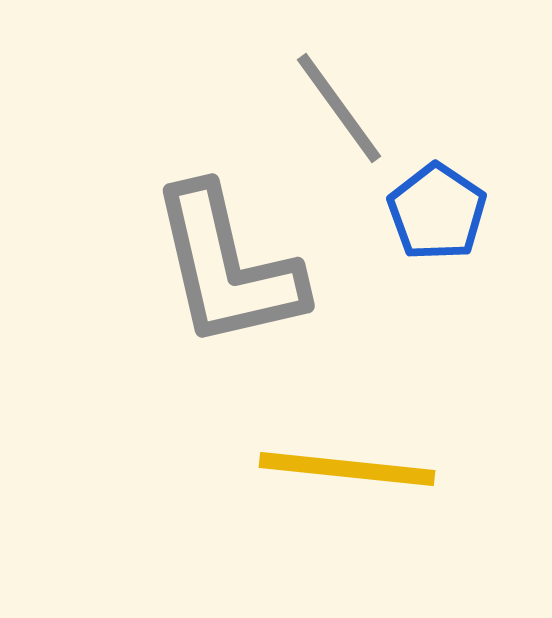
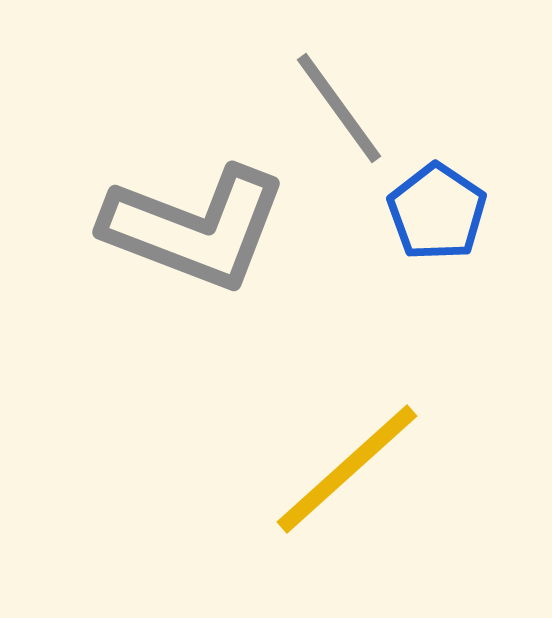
gray L-shape: moved 32 px left, 39 px up; rotated 56 degrees counterclockwise
yellow line: rotated 48 degrees counterclockwise
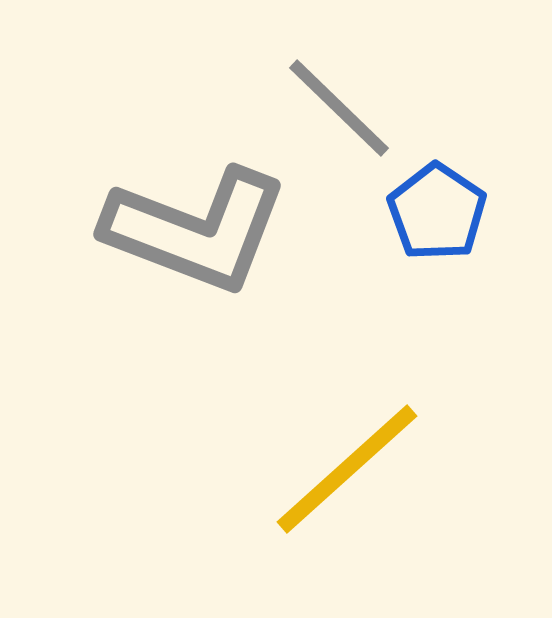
gray line: rotated 10 degrees counterclockwise
gray L-shape: moved 1 px right, 2 px down
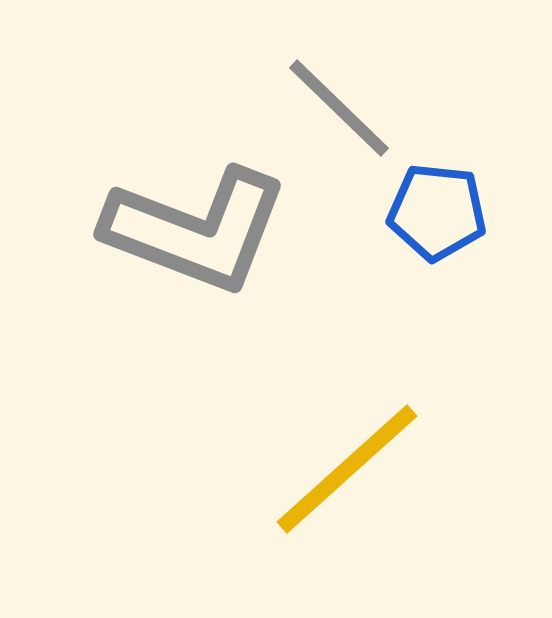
blue pentagon: rotated 28 degrees counterclockwise
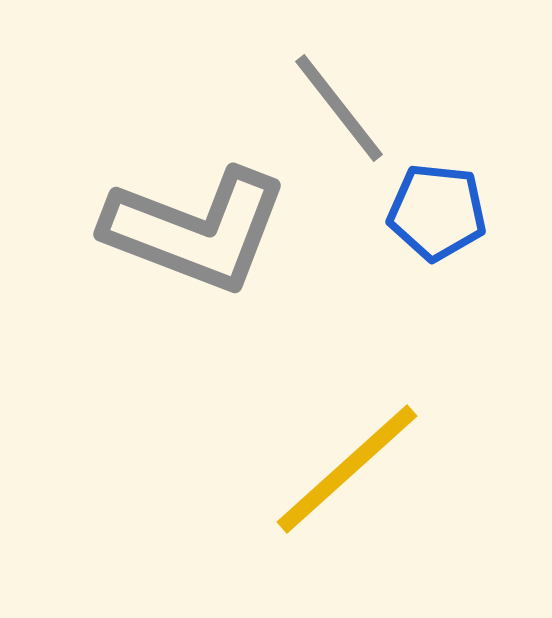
gray line: rotated 8 degrees clockwise
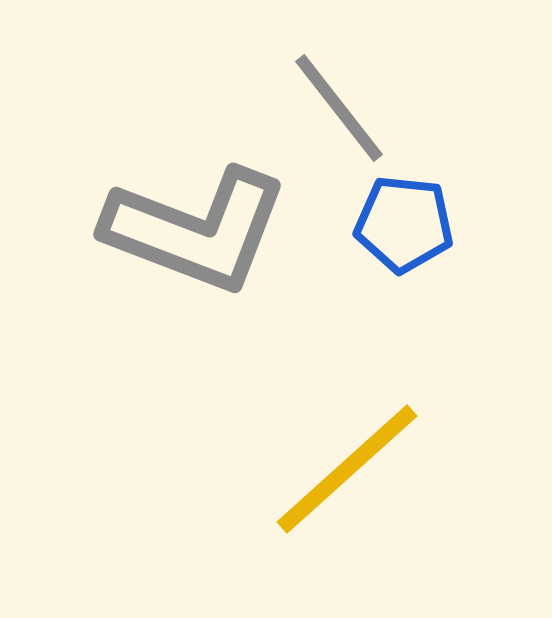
blue pentagon: moved 33 px left, 12 px down
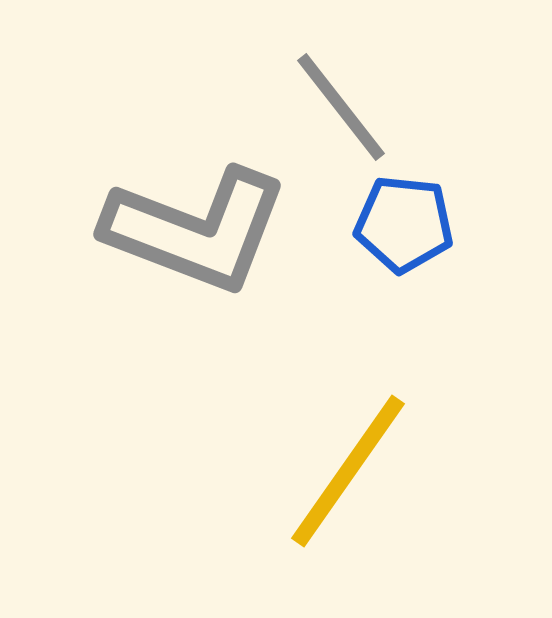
gray line: moved 2 px right, 1 px up
yellow line: moved 1 px right, 2 px down; rotated 13 degrees counterclockwise
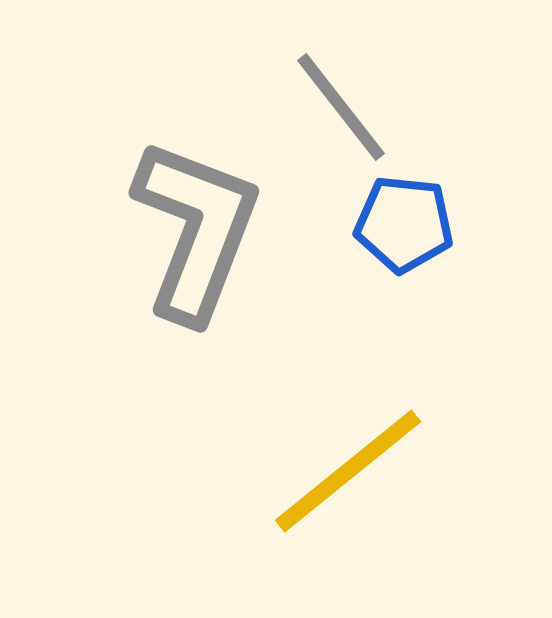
gray L-shape: rotated 90 degrees counterclockwise
yellow line: rotated 16 degrees clockwise
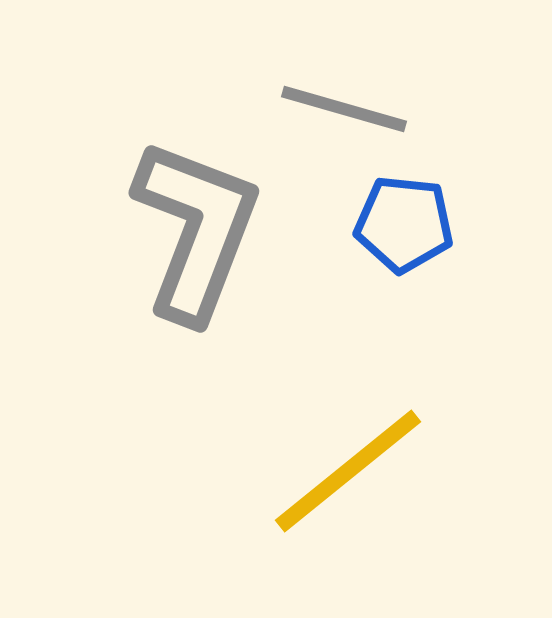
gray line: moved 3 px right, 2 px down; rotated 36 degrees counterclockwise
